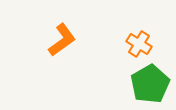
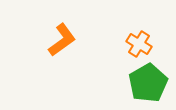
green pentagon: moved 2 px left, 1 px up
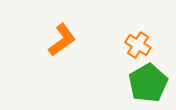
orange cross: moved 1 px left, 1 px down
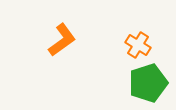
green pentagon: rotated 12 degrees clockwise
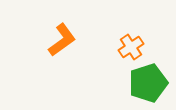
orange cross: moved 7 px left, 2 px down; rotated 25 degrees clockwise
